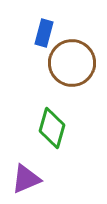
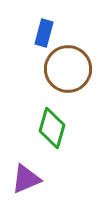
brown circle: moved 4 px left, 6 px down
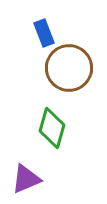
blue rectangle: rotated 36 degrees counterclockwise
brown circle: moved 1 px right, 1 px up
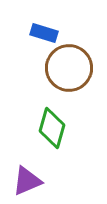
blue rectangle: rotated 52 degrees counterclockwise
purple triangle: moved 1 px right, 2 px down
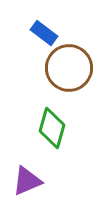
blue rectangle: rotated 20 degrees clockwise
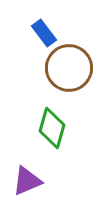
blue rectangle: rotated 16 degrees clockwise
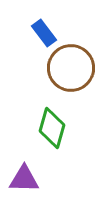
brown circle: moved 2 px right
purple triangle: moved 3 px left, 2 px up; rotated 24 degrees clockwise
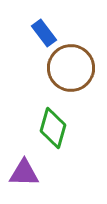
green diamond: moved 1 px right
purple triangle: moved 6 px up
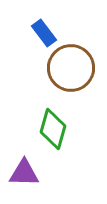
green diamond: moved 1 px down
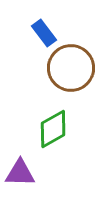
green diamond: rotated 45 degrees clockwise
purple triangle: moved 4 px left
